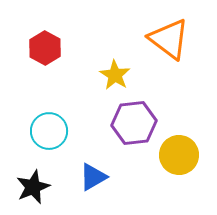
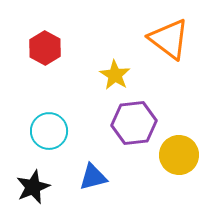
blue triangle: rotated 16 degrees clockwise
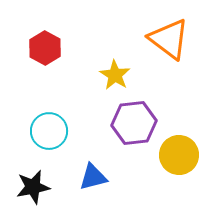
black star: rotated 12 degrees clockwise
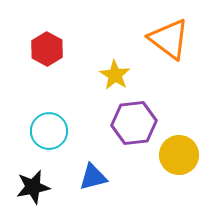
red hexagon: moved 2 px right, 1 px down
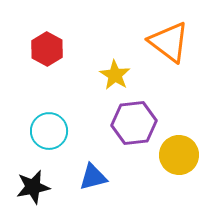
orange triangle: moved 3 px down
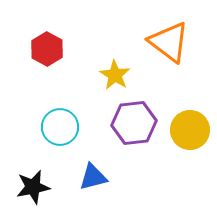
cyan circle: moved 11 px right, 4 px up
yellow circle: moved 11 px right, 25 px up
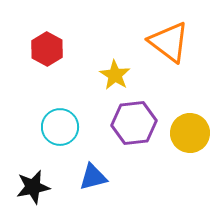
yellow circle: moved 3 px down
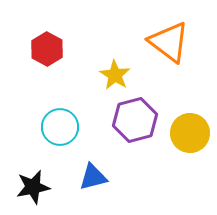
purple hexagon: moved 1 px right, 3 px up; rotated 9 degrees counterclockwise
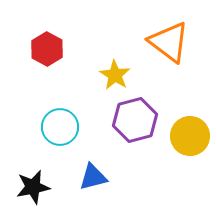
yellow circle: moved 3 px down
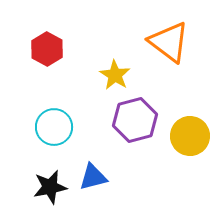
cyan circle: moved 6 px left
black star: moved 17 px right
